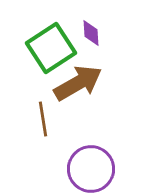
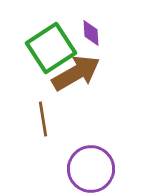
brown arrow: moved 2 px left, 10 px up
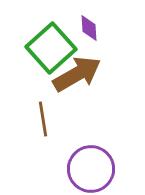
purple diamond: moved 2 px left, 5 px up
green square: rotated 9 degrees counterclockwise
brown arrow: moved 1 px right, 1 px down
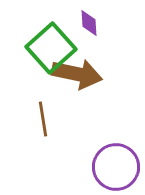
purple diamond: moved 5 px up
brown arrow: rotated 42 degrees clockwise
purple circle: moved 25 px right, 2 px up
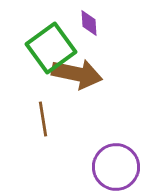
green square: rotated 6 degrees clockwise
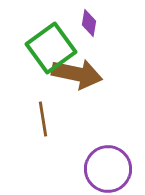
purple diamond: rotated 12 degrees clockwise
purple circle: moved 8 px left, 2 px down
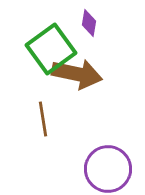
green square: moved 1 px down
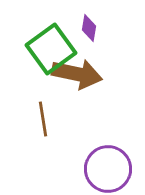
purple diamond: moved 5 px down
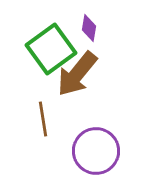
brown arrow: rotated 117 degrees clockwise
purple circle: moved 12 px left, 18 px up
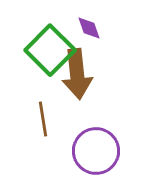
purple diamond: rotated 28 degrees counterclockwise
green square: moved 1 px left, 1 px down; rotated 9 degrees counterclockwise
brown arrow: rotated 45 degrees counterclockwise
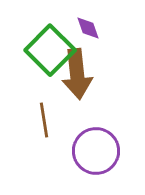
purple diamond: moved 1 px left
brown line: moved 1 px right, 1 px down
